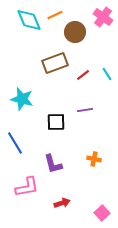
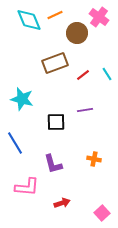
pink cross: moved 4 px left
brown circle: moved 2 px right, 1 px down
pink L-shape: rotated 15 degrees clockwise
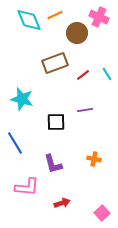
pink cross: rotated 12 degrees counterclockwise
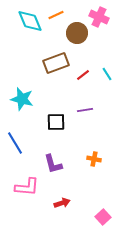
orange line: moved 1 px right
cyan diamond: moved 1 px right, 1 px down
brown rectangle: moved 1 px right
pink square: moved 1 px right, 4 px down
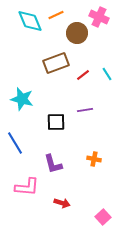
red arrow: rotated 35 degrees clockwise
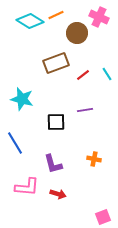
cyan diamond: rotated 36 degrees counterclockwise
red arrow: moved 4 px left, 9 px up
pink square: rotated 21 degrees clockwise
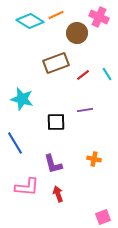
red arrow: rotated 126 degrees counterclockwise
